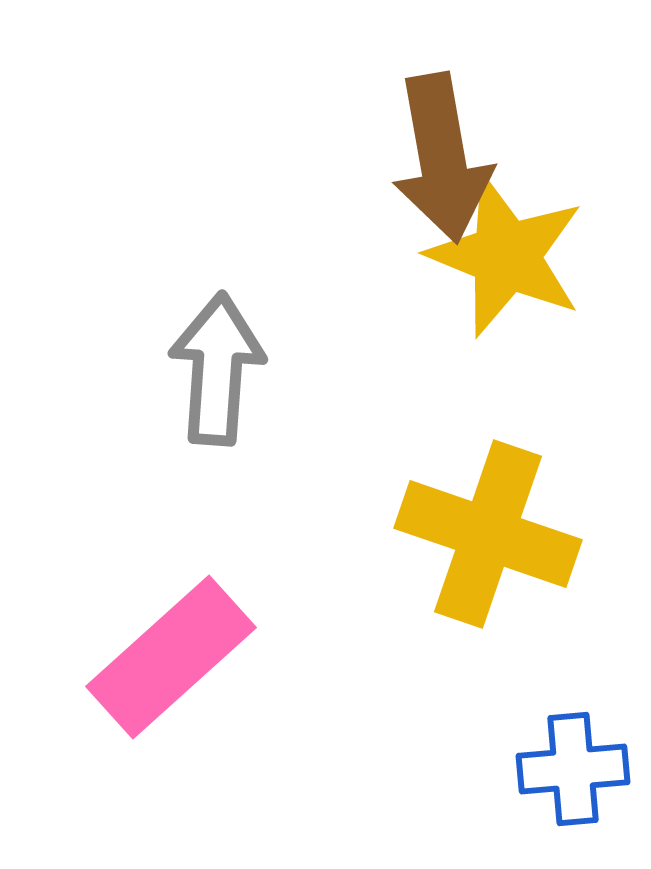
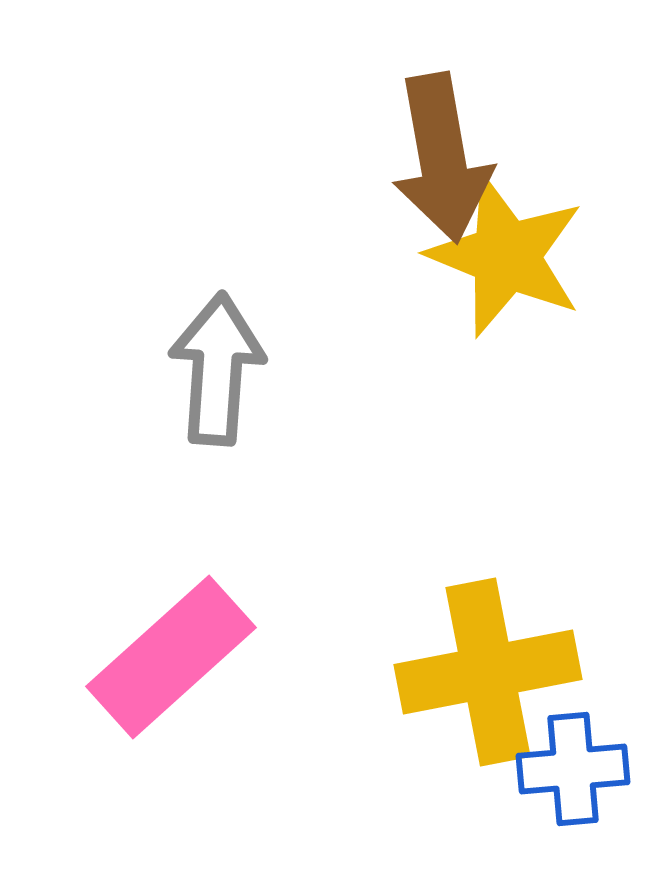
yellow cross: moved 138 px down; rotated 30 degrees counterclockwise
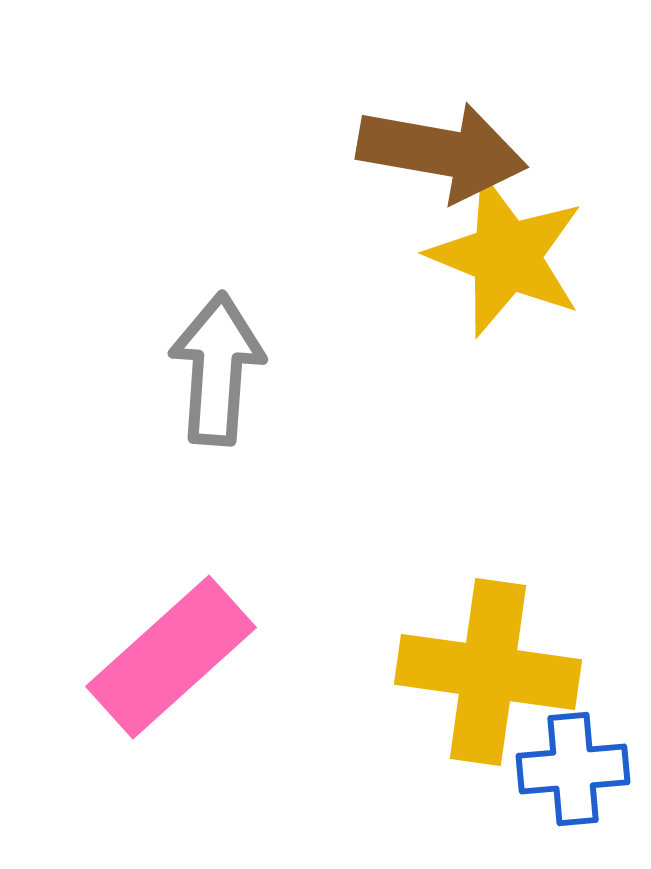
brown arrow: moved 6 px up; rotated 70 degrees counterclockwise
yellow cross: rotated 19 degrees clockwise
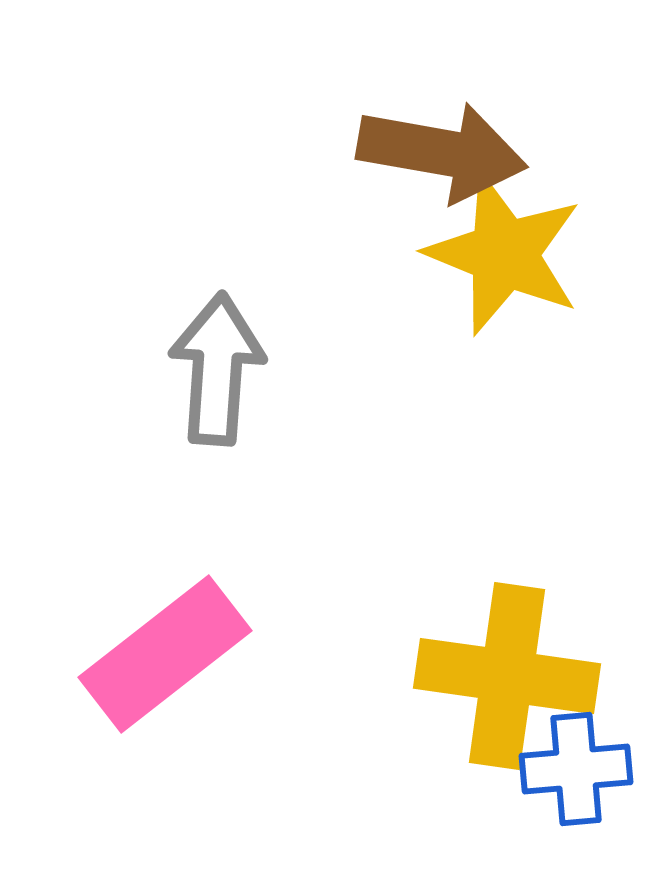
yellow star: moved 2 px left, 2 px up
pink rectangle: moved 6 px left, 3 px up; rotated 4 degrees clockwise
yellow cross: moved 19 px right, 4 px down
blue cross: moved 3 px right
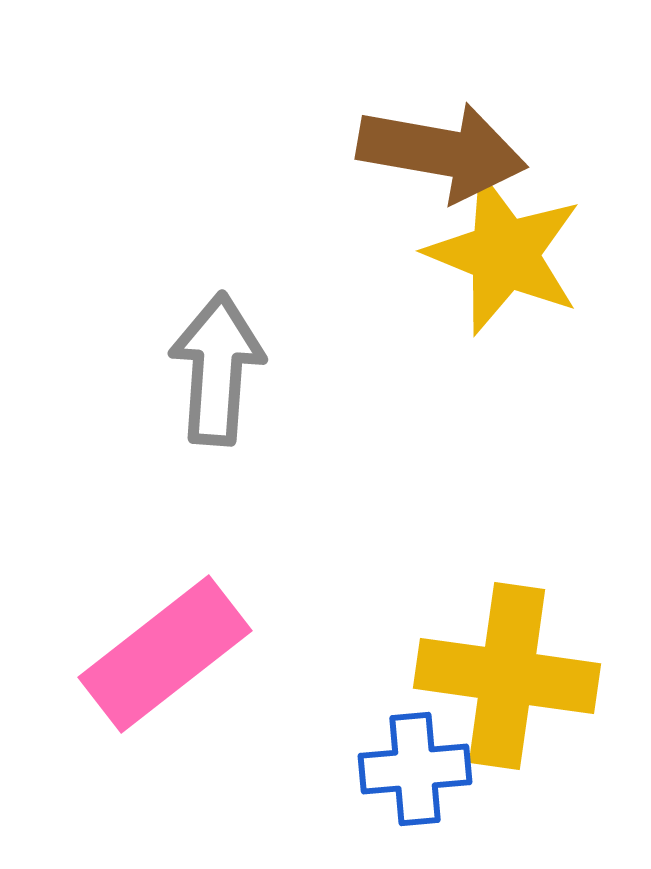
blue cross: moved 161 px left
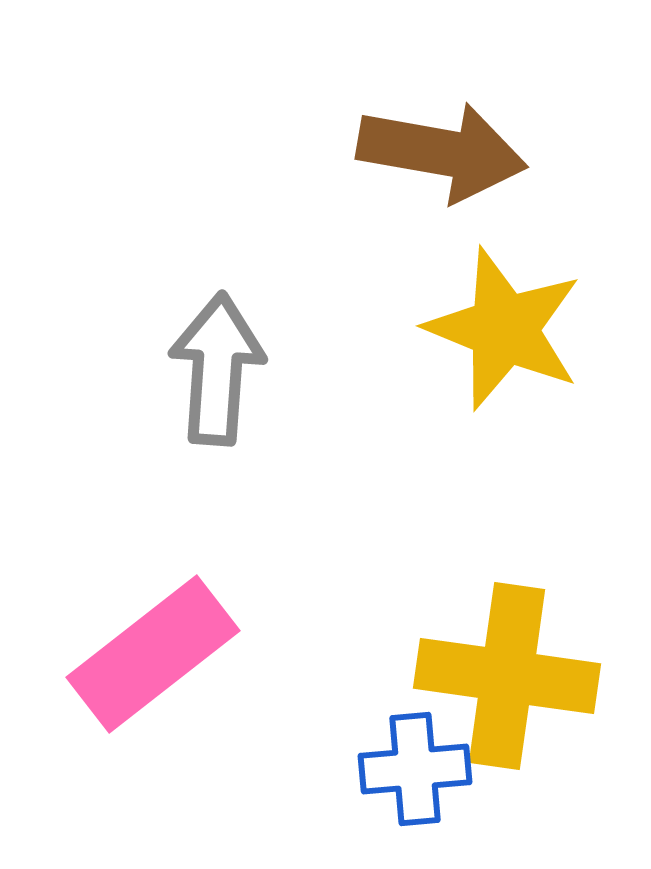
yellow star: moved 75 px down
pink rectangle: moved 12 px left
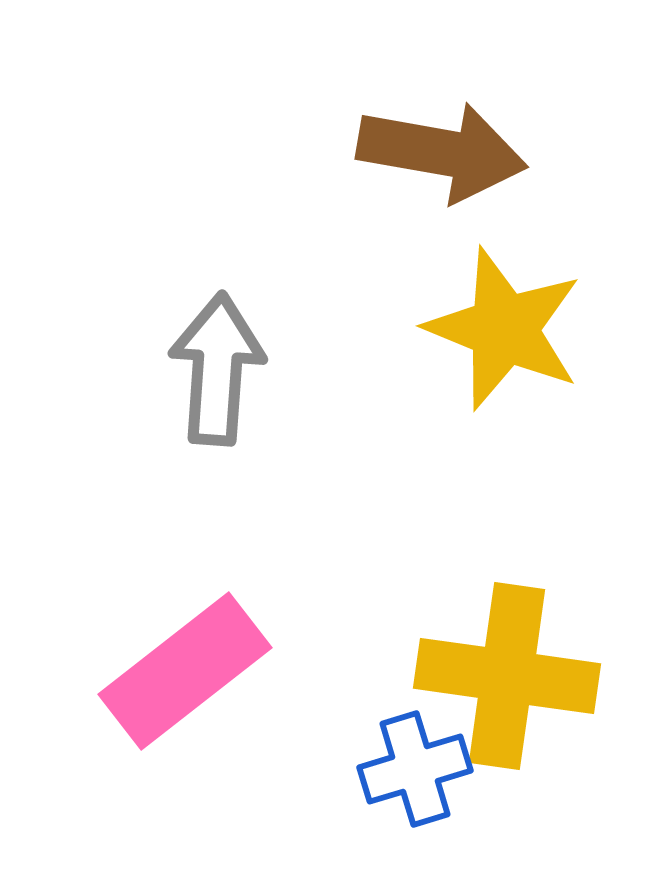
pink rectangle: moved 32 px right, 17 px down
blue cross: rotated 12 degrees counterclockwise
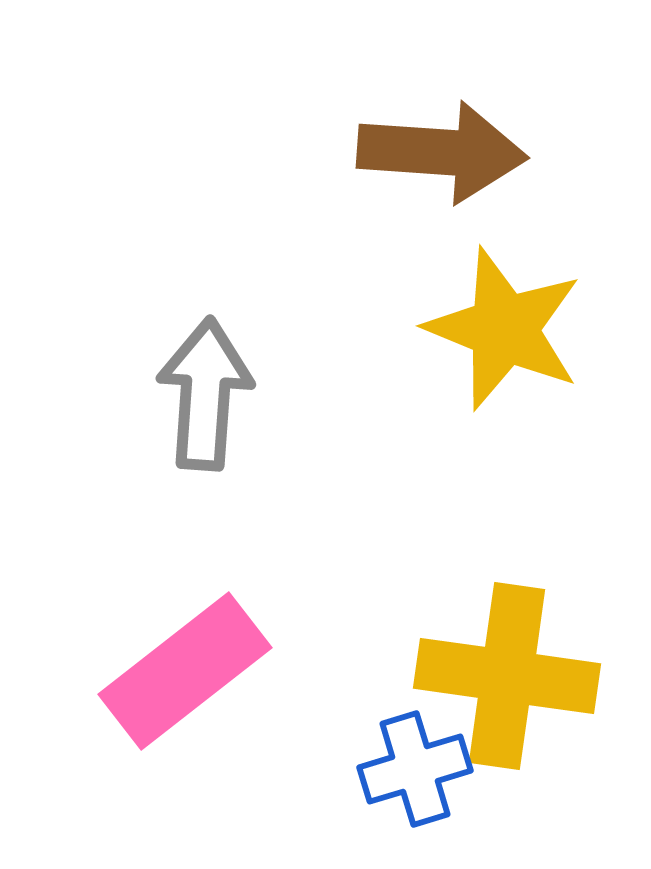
brown arrow: rotated 6 degrees counterclockwise
gray arrow: moved 12 px left, 25 px down
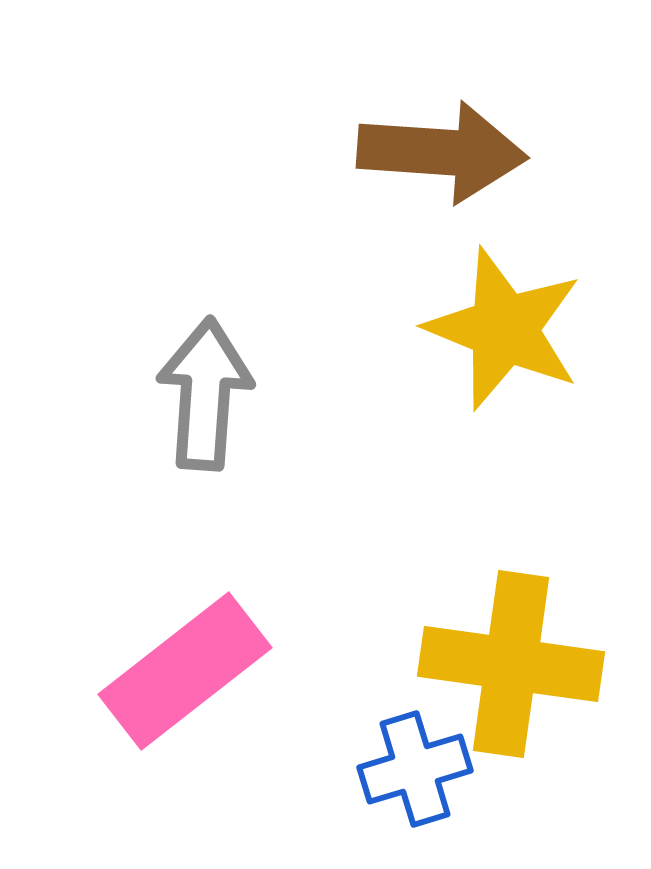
yellow cross: moved 4 px right, 12 px up
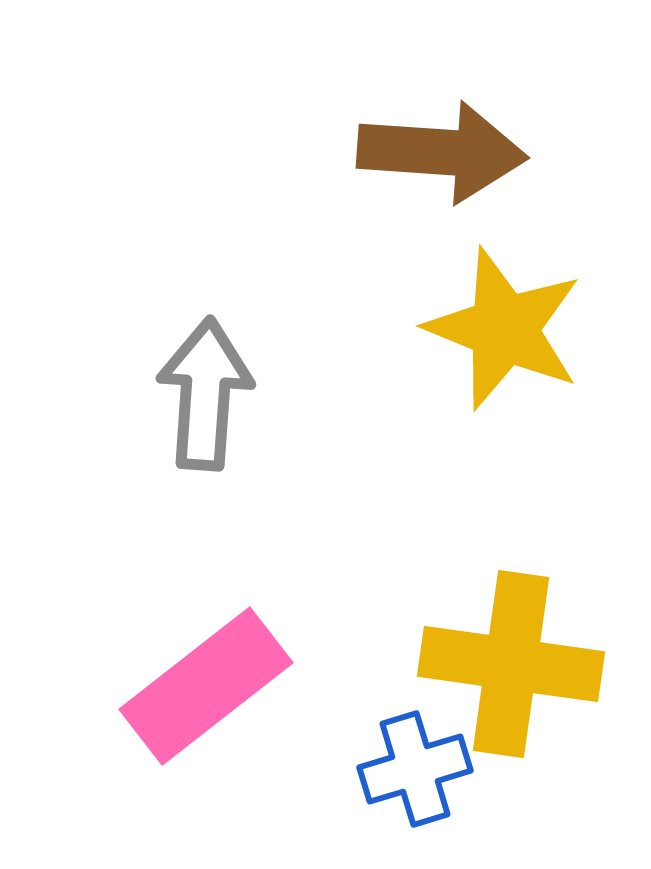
pink rectangle: moved 21 px right, 15 px down
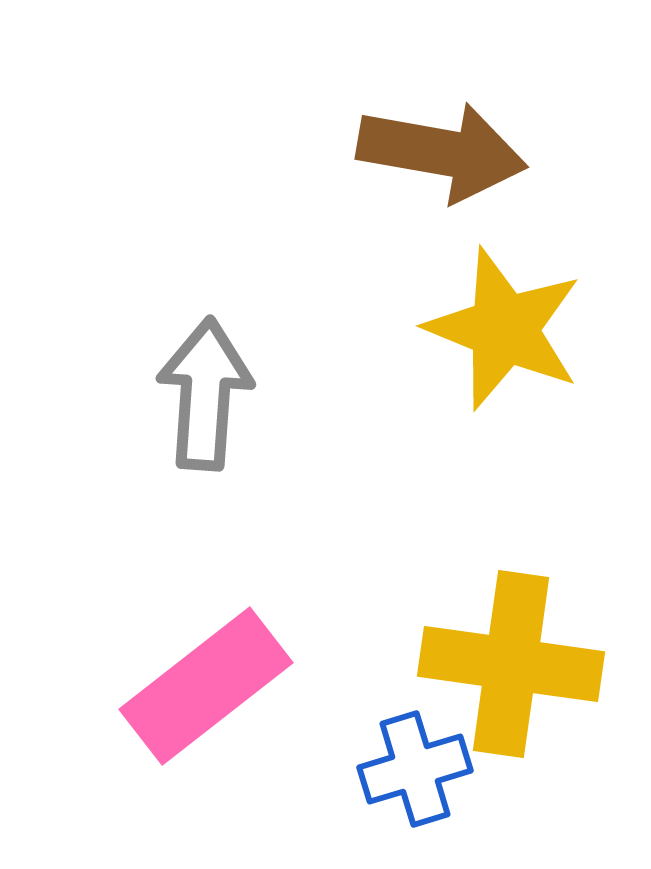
brown arrow: rotated 6 degrees clockwise
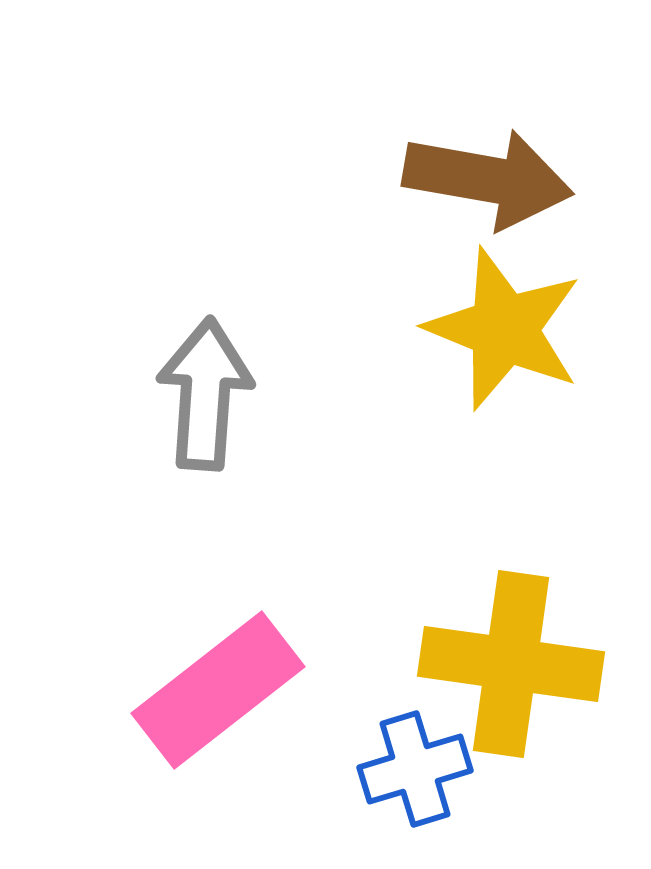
brown arrow: moved 46 px right, 27 px down
pink rectangle: moved 12 px right, 4 px down
